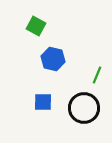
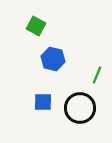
black circle: moved 4 px left
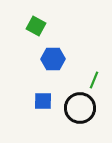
blue hexagon: rotated 15 degrees counterclockwise
green line: moved 3 px left, 5 px down
blue square: moved 1 px up
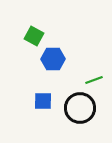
green square: moved 2 px left, 10 px down
green line: rotated 48 degrees clockwise
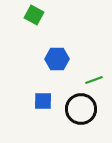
green square: moved 21 px up
blue hexagon: moved 4 px right
black circle: moved 1 px right, 1 px down
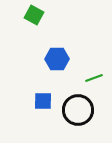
green line: moved 2 px up
black circle: moved 3 px left, 1 px down
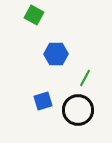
blue hexagon: moved 1 px left, 5 px up
green line: moved 9 px left; rotated 42 degrees counterclockwise
blue square: rotated 18 degrees counterclockwise
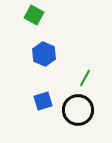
blue hexagon: moved 12 px left; rotated 25 degrees clockwise
